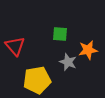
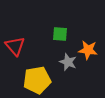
orange star: rotated 18 degrees clockwise
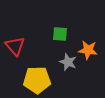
yellow pentagon: rotated 8 degrees clockwise
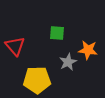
green square: moved 3 px left, 1 px up
gray star: rotated 24 degrees clockwise
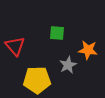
gray star: moved 3 px down
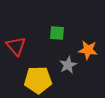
red triangle: moved 1 px right
yellow pentagon: moved 1 px right
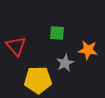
gray star: moved 3 px left, 2 px up
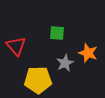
orange star: moved 3 px down; rotated 12 degrees clockwise
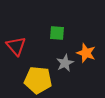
orange star: moved 2 px left
yellow pentagon: rotated 8 degrees clockwise
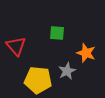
gray star: moved 2 px right, 8 px down
